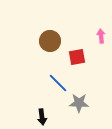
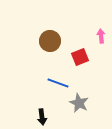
red square: moved 3 px right; rotated 12 degrees counterclockwise
blue line: rotated 25 degrees counterclockwise
gray star: rotated 24 degrees clockwise
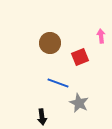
brown circle: moved 2 px down
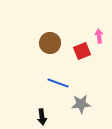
pink arrow: moved 2 px left
red square: moved 2 px right, 6 px up
gray star: moved 2 px right, 1 px down; rotated 30 degrees counterclockwise
